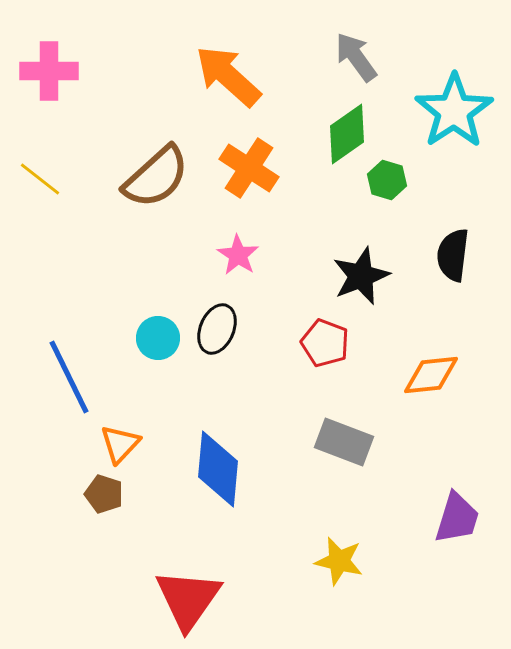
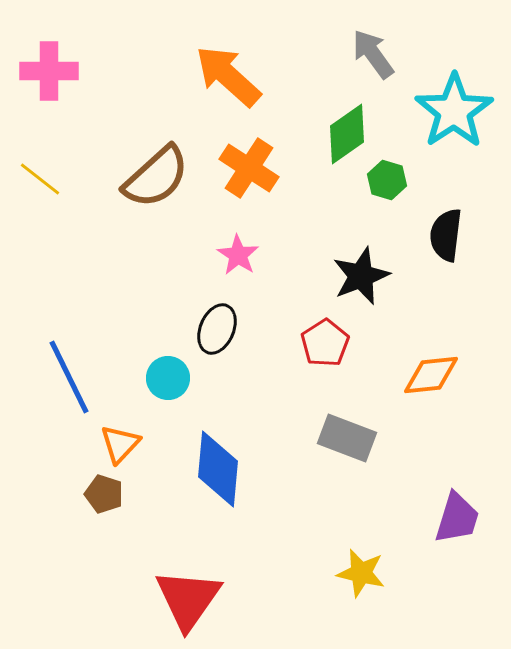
gray arrow: moved 17 px right, 3 px up
black semicircle: moved 7 px left, 20 px up
cyan circle: moved 10 px right, 40 px down
red pentagon: rotated 18 degrees clockwise
gray rectangle: moved 3 px right, 4 px up
yellow star: moved 22 px right, 12 px down
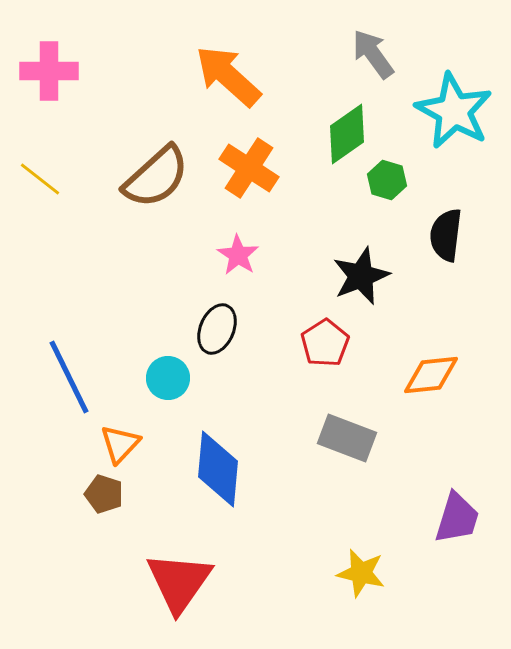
cyan star: rotated 10 degrees counterclockwise
red triangle: moved 9 px left, 17 px up
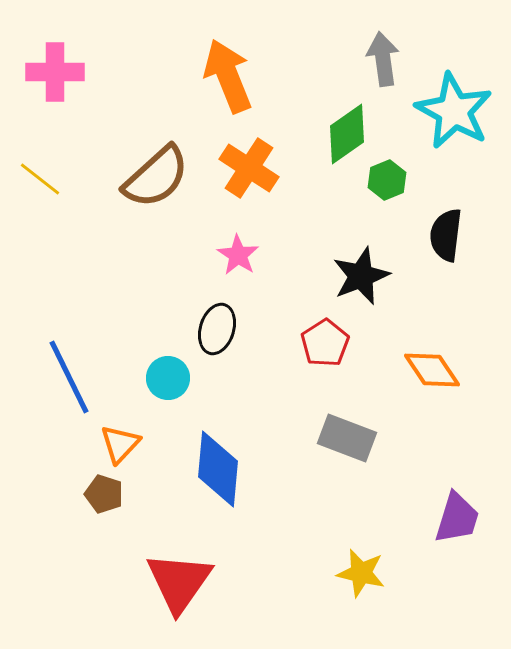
gray arrow: moved 10 px right, 5 px down; rotated 28 degrees clockwise
pink cross: moved 6 px right, 1 px down
orange arrow: rotated 26 degrees clockwise
green hexagon: rotated 21 degrees clockwise
black ellipse: rotated 6 degrees counterclockwise
orange diamond: moved 1 px right, 5 px up; rotated 62 degrees clockwise
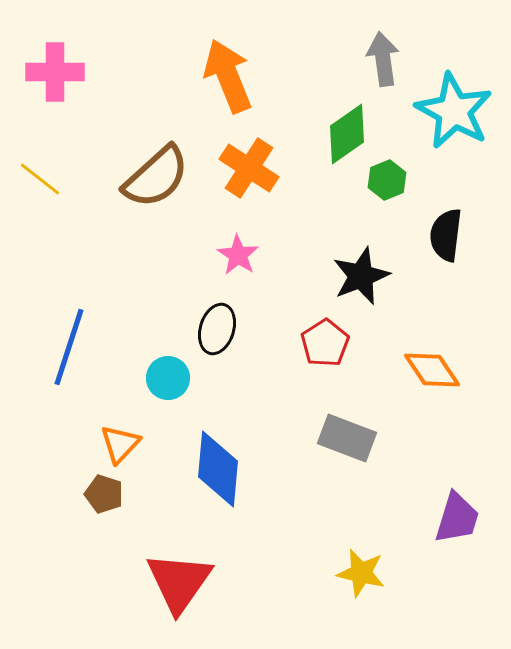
blue line: moved 30 px up; rotated 44 degrees clockwise
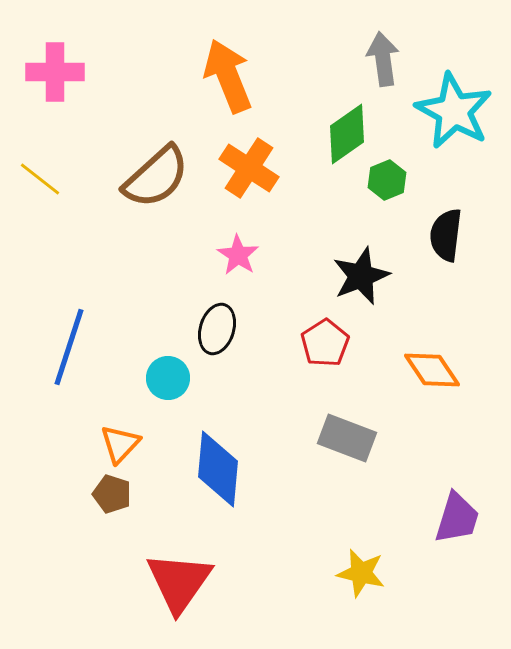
brown pentagon: moved 8 px right
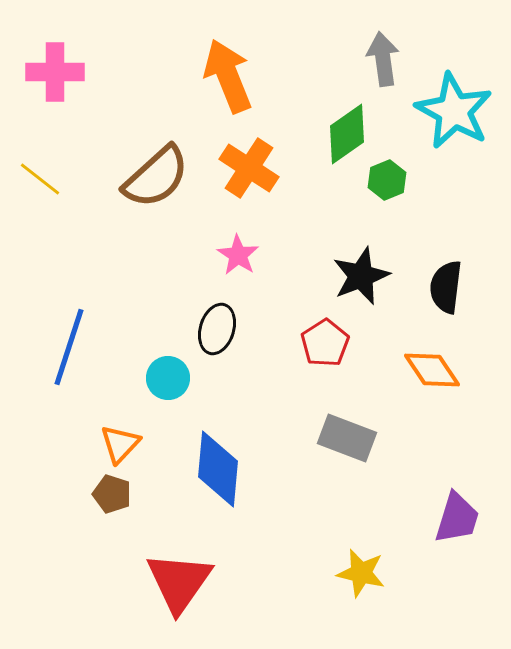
black semicircle: moved 52 px down
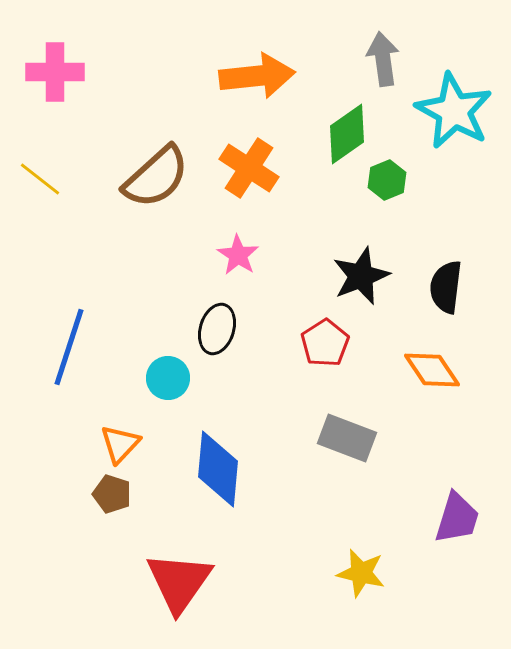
orange arrow: moved 29 px right; rotated 106 degrees clockwise
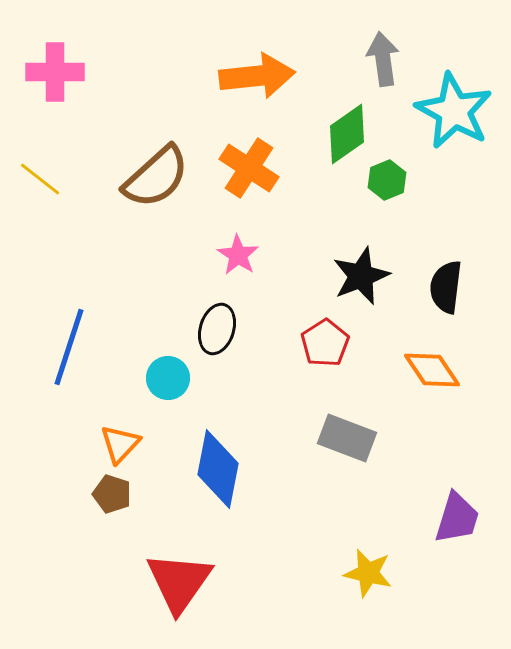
blue diamond: rotated 6 degrees clockwise
yellow star: moved 7 px right
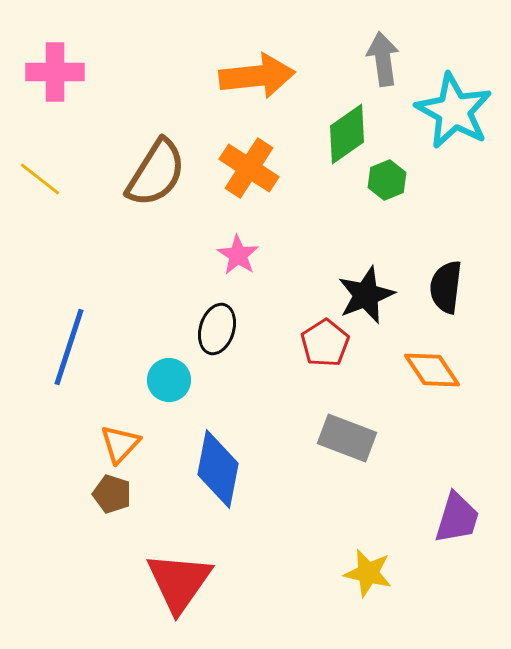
brown semicircle: moved 4 px up; rotated 16 degrees counterclockwise
black star: moved 5 px right, 19 px down
cyan circle: moved 1 px right, 2 px down
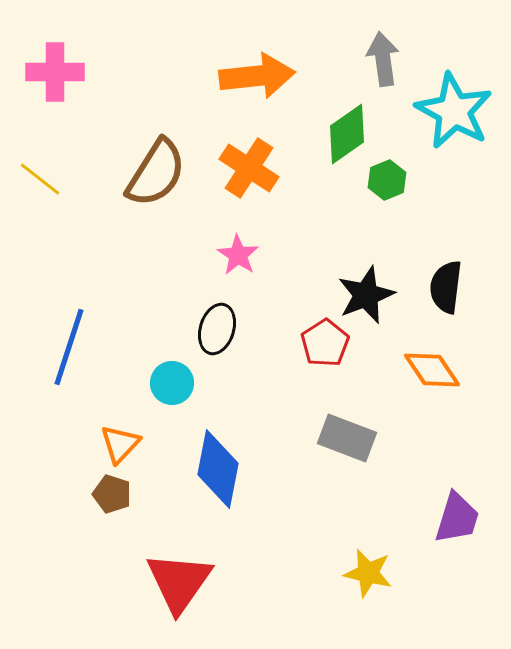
cyan circle: moved 3 px right, 3 px down
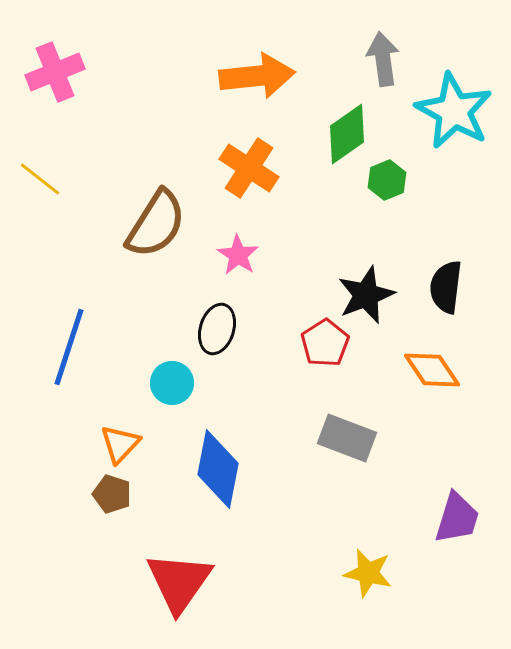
pink cross: rotated 22 degrees counterclockwise
brown semicircle: moved 51 px down
